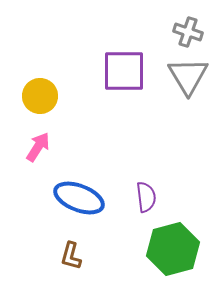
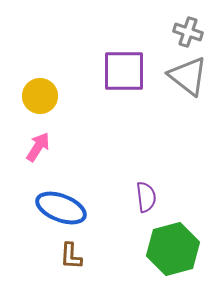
gray triangle: rotated 21 degrees counterclockwise
blue ellipse: moved 18 px left, 10 px down
brown L-shape: rotated 12 degrees counterclockwise
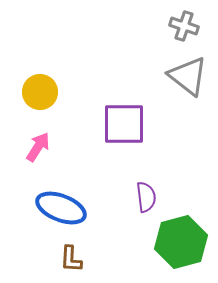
gray cross: moved 4 px left, 6 px up
purple square: moved 53 px down
yellow circle: moved 4 px up
green hexagon: moved 8 px right, 7 px up
brown L-shape: moved 3 px down
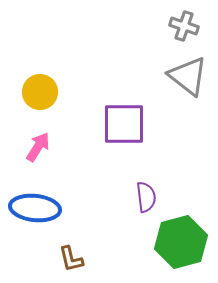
blue ellipse: moved 26 px left; rotated 15 degrees counterclockwise
brown L-shape: rotated 16 degrees counterclockwise
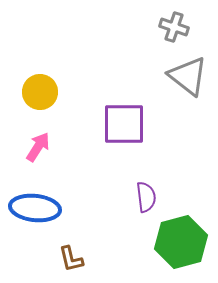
gray cross: moved 10 px left, 1 px down
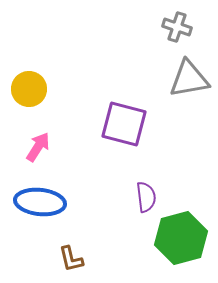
gray cross: moved 3 px right
gray triangle: moved 1 px right, 3 px down; rotated 48 degrees counterclockwise
yellow circle: moved 11 px left, 3 px up
purple square: rotated 15 degrees clockwise
blue ellipse: moved 5 px right, 6 px up
green hexagon: moved 4 px up
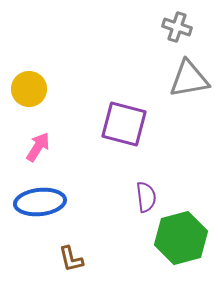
blue ellipse: rotated 12 degrees counterclockwise
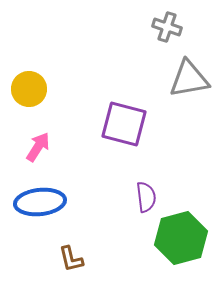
gray cross: moved 10 px left
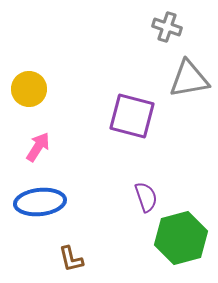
purple square: moved 8 px right, 8 px up
purple semicircle: rotated 12 degrees counterclockwise
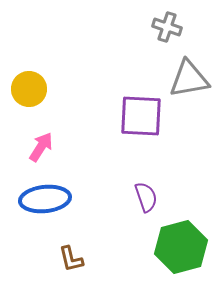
purple square: moved 9 px right; rotated 12 degrees counterclockwise
pink arrow: moved 3 px right
blue ellipse: moved 5 px right, 3 px up
green hexagon: moved 9 px down
